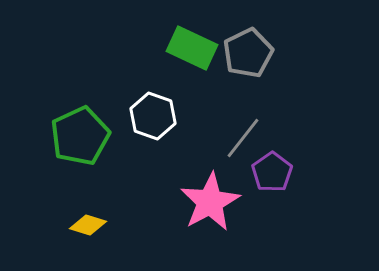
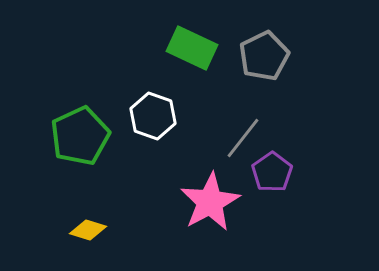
gray pentagon: moved 16 px right, 3 px down
yellow diamond: moved 5 px down
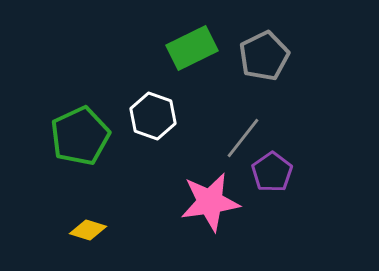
green rectangle: rotated 51 degrees counterclockwise
pink star: rotated 20 degrees clockwise
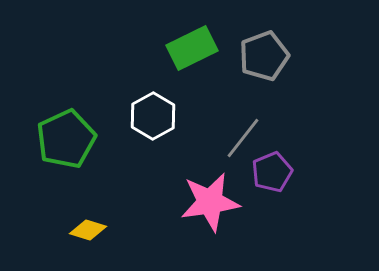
gray pentagon: rotated 6 degrees clockwise
white hexagon: rotated 12 degrees clockwise
green pentagon: moved 14 px left, 3 px down
purple pentagon: rotated 12 degrees clockwise
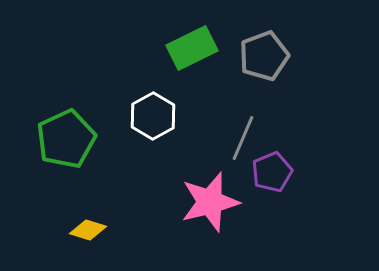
gray line: rotated 15 degrees counterclockwise
pink star: rotated 6 degrees counterclockwise
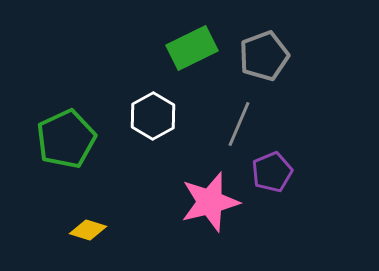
gray line: moved 4 px left, 14 px up
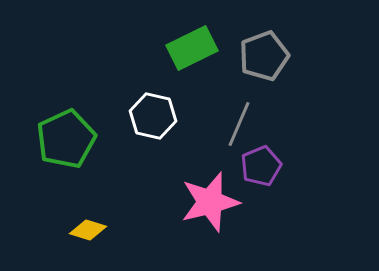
white hexagon: rotated 18 degrees counterclockwise
purple pentagon: moved 11 px left, 6 px up
